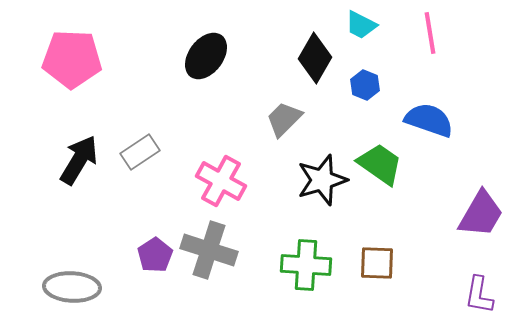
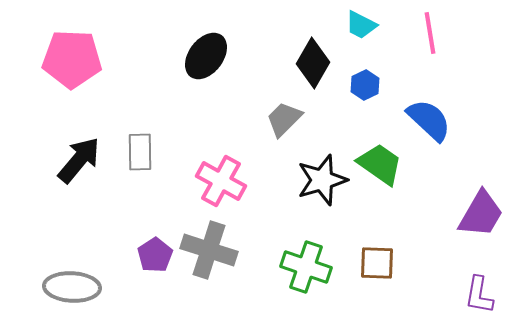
black diamond: moved 2 px left, 5 px down
blue hexagon: rotated 12 degrees clockwise
blue semicircle: rotated 24 degrees clockwise
gray rectangle: rotated 57 degrees counterclockwise
black arrow: rotated 9 degrees clockwise
green cross: moved 2 px down; rotated 15 degrees clockwise
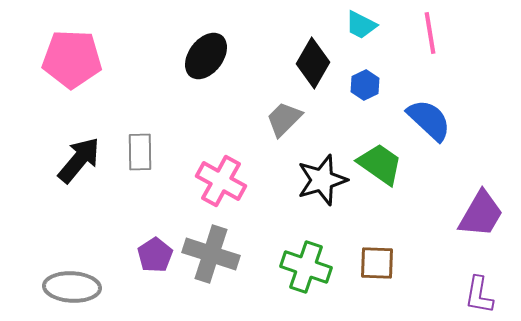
gray cross: moved 2 px right, 4 px down
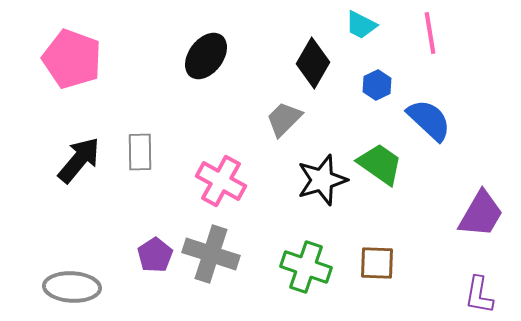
pink pentagon: rotated 18 degrees clockwise
blue hexagon: moved 12 px right
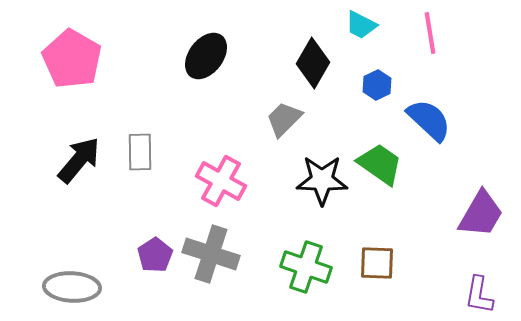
pink pentagon: rotated 10 degrees clockwise
black star: rotated 18 degrees clockwise
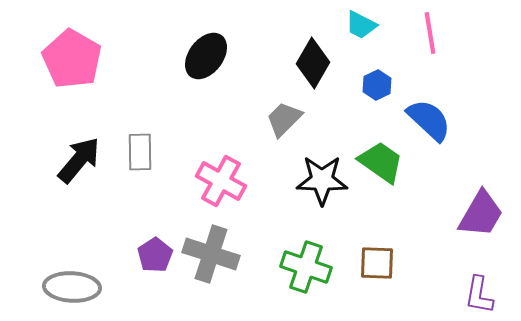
green trapezoid: moved 1 px right, 2 px up
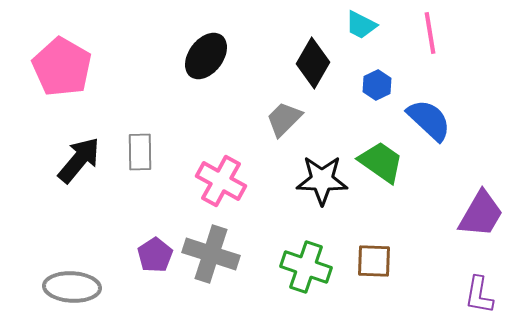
pink pentagon: moved 10 px left, 8 px down
brown square: moved 3 px left, 2 px up
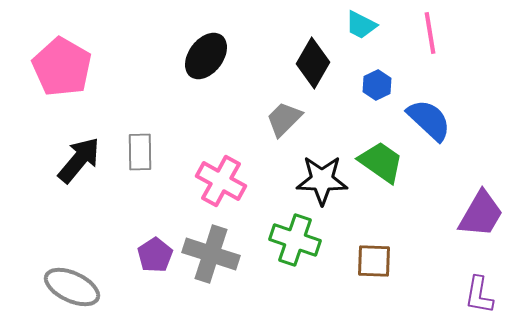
green cross: moved 11 px left, 27 px up
gray ellipse: rotated 22 degrees clockwise
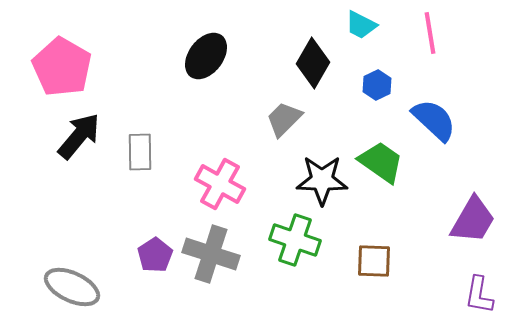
blue semicircle: moved 5 px right
black arrow: moved 24 px up
pink cross: moved 1 px left, 3 px down
purple trapezoid: moved 8 px left, 6 px down
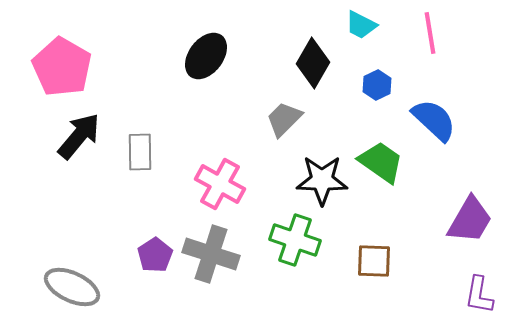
purple trapezoid: moved 3 px left
